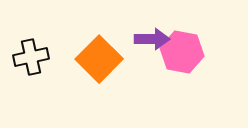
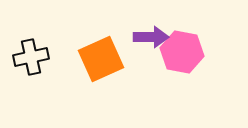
purple arrow: moved 1 px left, 2 px up
orange square: moved 2 px right; rotated 21 degrees clockwise
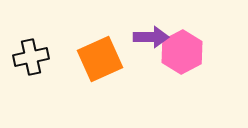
pink hexagon: rotated 21 degrees clockwise
orange square: moved 1 px left
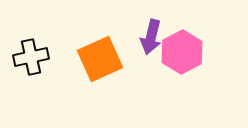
purple arrow: rotated 104 degrees clockwise
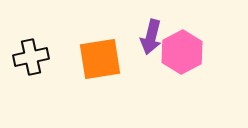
orange square: rotated 15 degrees clockwise
